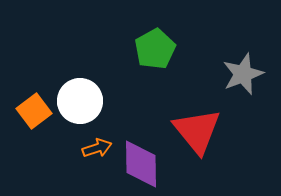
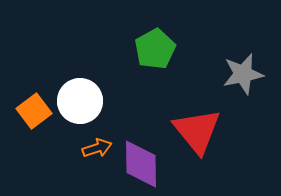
gray star: rotated 9 degrees clockwise
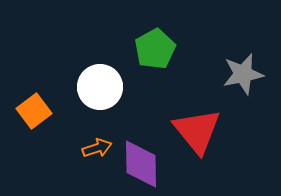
white circle: moved 20 px right, 14 px up
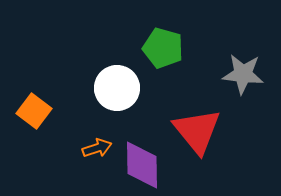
green pentagon: moved 8 px right, 1 px up; rotated 27 degrees counterclockwise
gray star: rotated 18 degrees clockwise
white circle: moved 17 px right, 1 px down
orange square: rotated 16 degrees counterclockwise
purple diamond: moved 1 px right, 1 px down
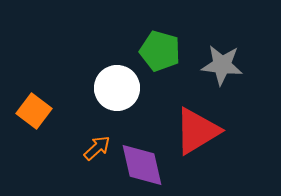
green pentagon: moved 3 px left, 3 px down
gray star: moved 21 px left, 9 px up
red triangle: rotated 38 degrees clockwise
orange arrow: rotated 24 degrees counterclockwise
purple diamond: rotated 12 degrees counterclockwise
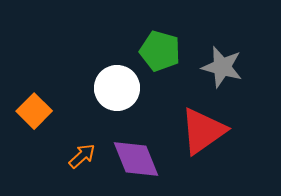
gray star: moved 2 px down; rotated 9 degrees clockwise
orange square: rotated 8 degrees clockwise
red triangle: moved 6 px right; rotated 4 degrees counterclockwise
orange arrow: moved 15 px left, 8 px down
purple diamond: moved 6 px left, 6 px up; rotated 9 degrees counterclockwise
